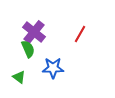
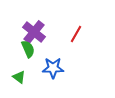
red line: moved 4 px left
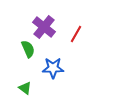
purple cross: moved 10 px right, 5 px up
green triangle: moved 6 px right, 11 px down
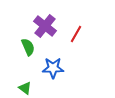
purple cross: moved 1 px right, 1 px up
green semicircle: moved 2 px up
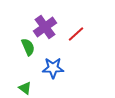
purple cross: moved 1 px down; rotated 15 degrees clockwise
red line: rotated 18 degrees clockwise
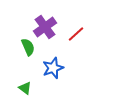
blue star: rotated 20 degrees counterclockwise
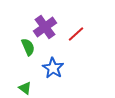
blue star: rotated 20 degrees counterclockwise
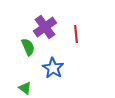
red line: rotated 54 degrees counterclockwise
